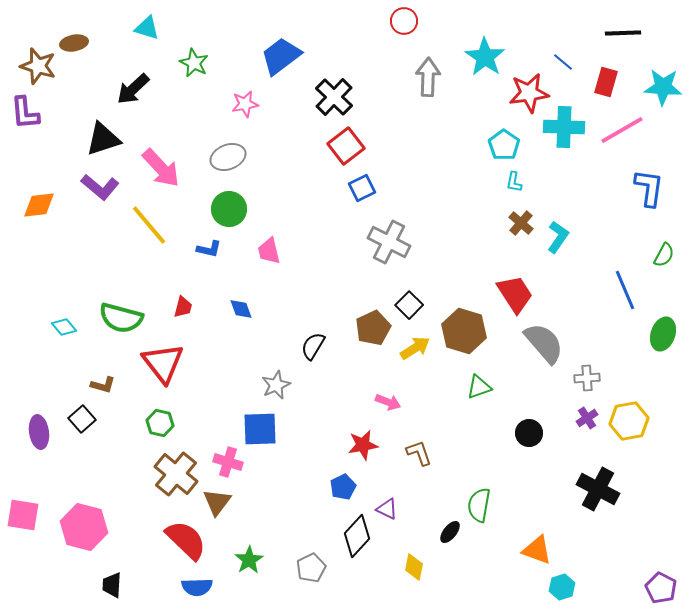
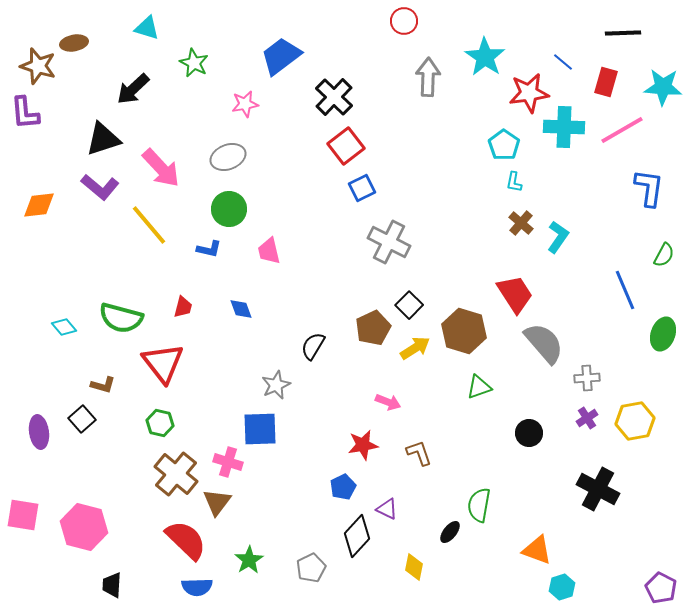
yellow hexagon at (629, 421): moved 6 px right
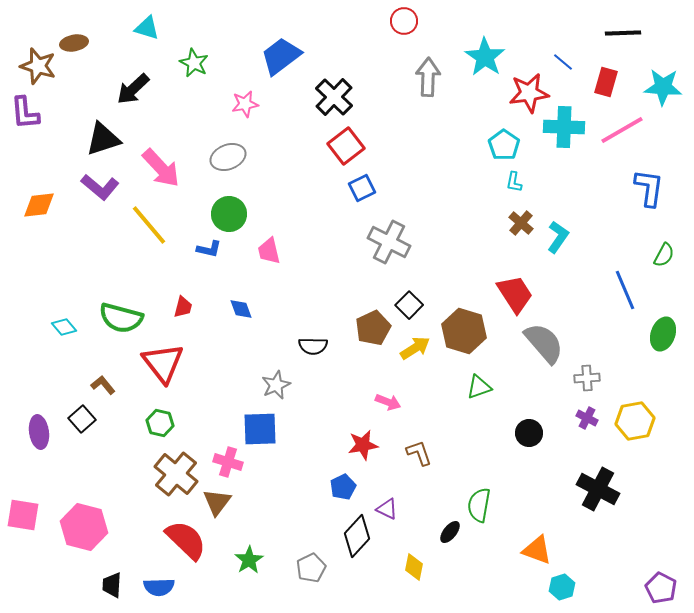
green circle at (229, 209): moved 5 px down
black semicircle at (313, 346): rotated 120 degrees counterclockwise
brown L-shape at (103, 385): rotated 145 degrees counterclockwise
purple cross at (587, 418): rotated 30 degrees counterclockwise
blue semicircle at (197, 587): moved 38 px left
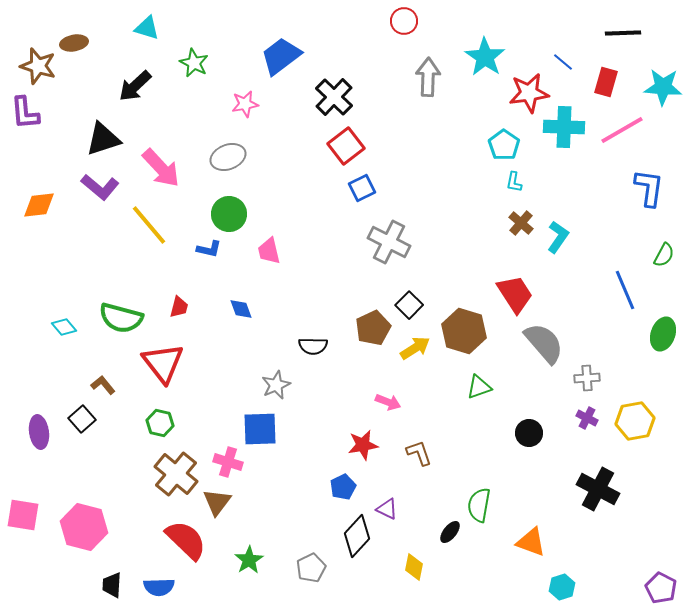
black arrow at (133, 89): moved 2 px right, 3 px up
red trapezoid at (183, 307): moved 4 px left
orange triangle at (537, 550): moved 6 px left, 8 px up
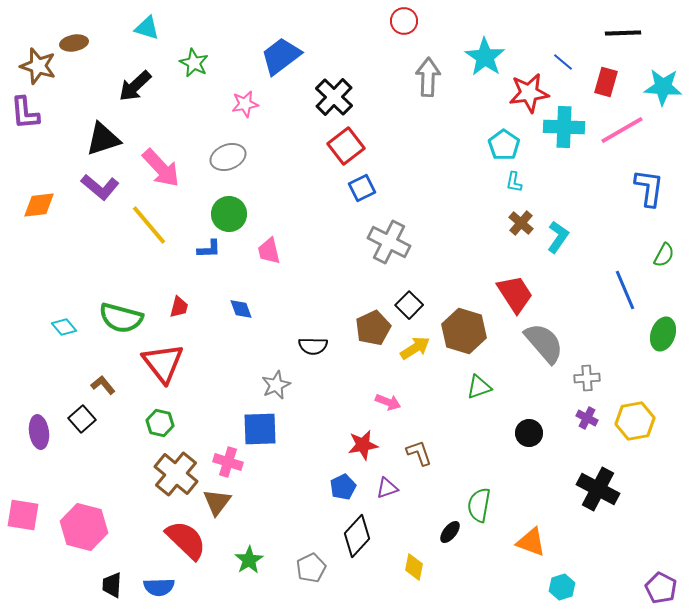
blue L-shape at (209, 249): rotated 15 degrees counterclockwise
purple triangle at (387, 509): moved 21 px up; rotated 45 degrees counterclockwise
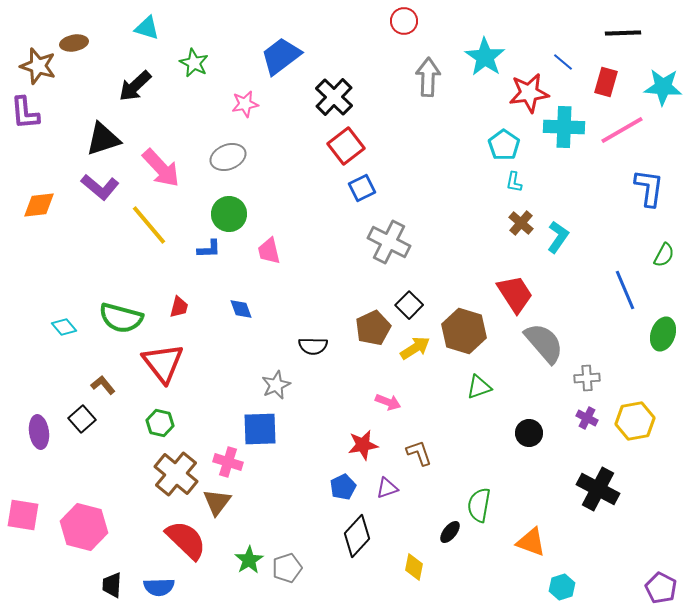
gray pentagon at (311, 568): moved 24 px left; rotated 8 degrees clockwise
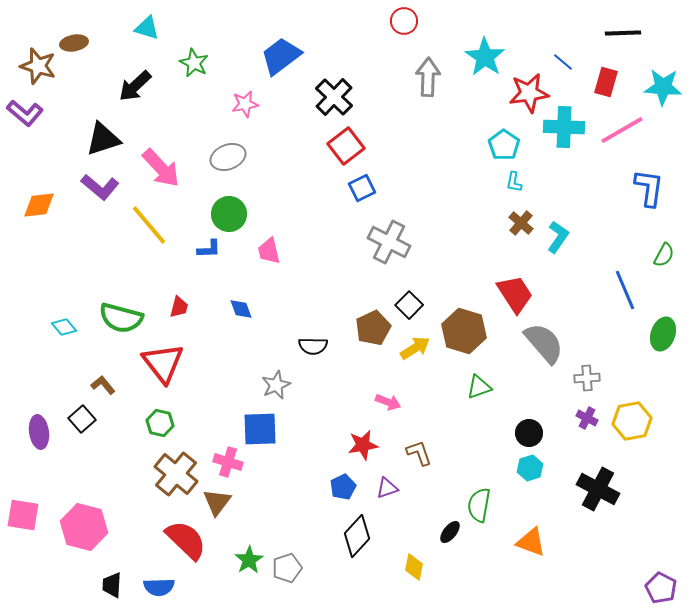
purple L-shape at (25, 113): rotated 45 degrees counterclockwise
yellow hexagon at (635, 421): moved 3 px left
cyan hexagon at (562, 587): moved 32 px left, 119 px up
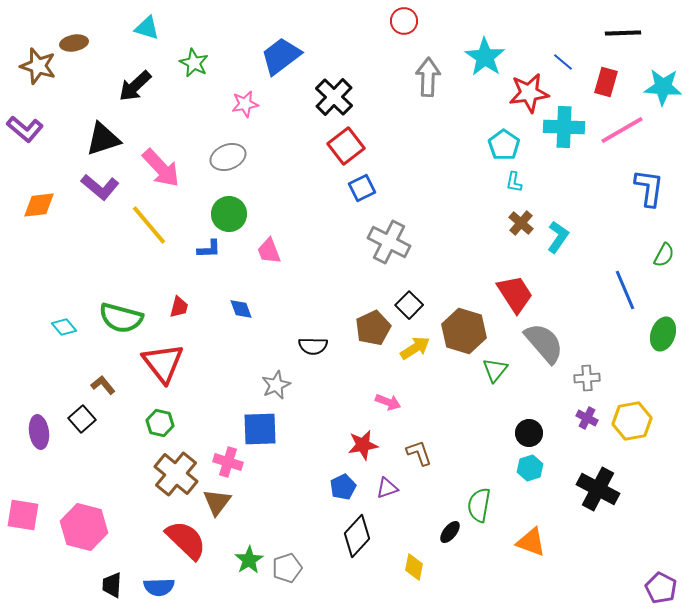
purple L-shape at (25, 113): moved 16 px down
pink trapezoid at (269, 251): rotated 8 degrees counterclockwise
green triangle at (479, 387): moved 16 px right, 17 px up; rotated 32 degrees counterclockwise
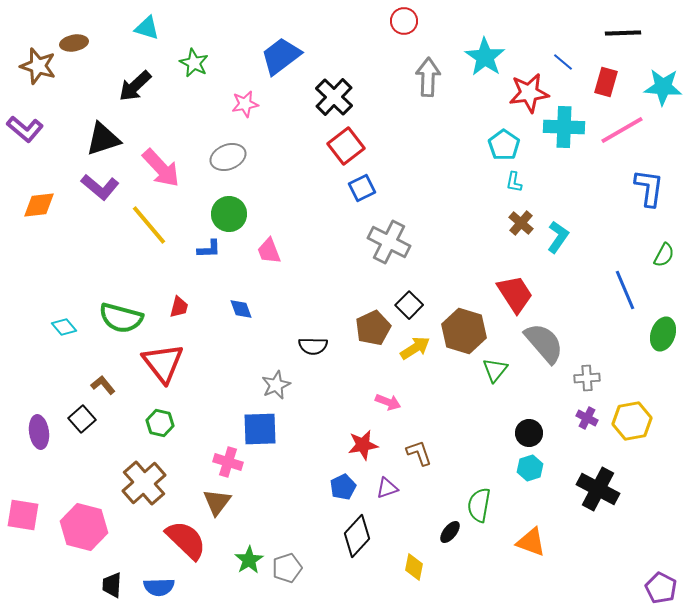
brown cross at (176, 474): moved 32 px left, 9 px down; rotated 9 degrees clockwise
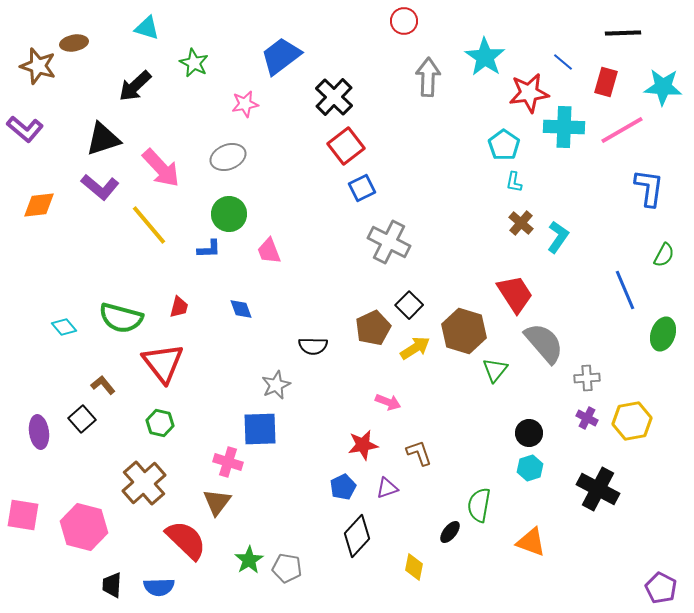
gray pentagon at (287, 568): rotated 28 degrees clockwise
